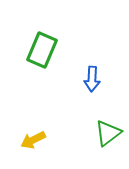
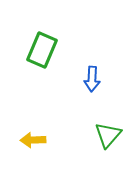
green triangle: moved 2 px down; rotated 12 degrees counterclockwise
yellow arrow: rotated 25 degrees clockwise
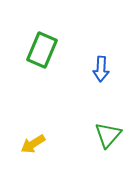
blue arrow: moved 9 px right, 10 px up
yellow arrow: moved 4 px down; rotated 30 degrees counterclockwise
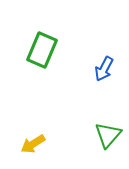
blue arrow: moved 3 px right; rotated 25 degrees clockwise
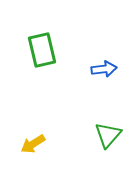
green rectangle: rotated 36 degrees counterclockwise
blue arrow: rotated 125 degrees counterclockwise
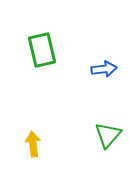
yellow arrow: rotated 115 degrees clockwise
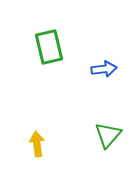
green rectangle: moved 7 px right, 3 px up
yellow arrow: moved 4 px right
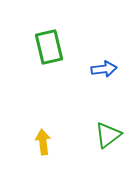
green triangle: rotated 12 degrees clockwise
yellow arrow: moved 6 px right, 2 px up
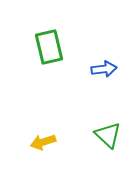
green triangle: rotated 40 degrees counterclockwise
yellow arrow: rotated 100 degrees counterclockwise
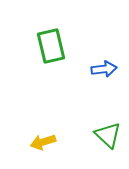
green rectangle: moved 2 px right, 1 px up
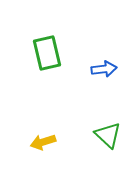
green rectangle: moved 4 px left, 7 px down
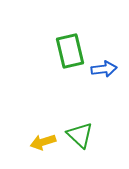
green rectangle: moved 23 px right, 2 px up
green triangle: moved 28 px left
